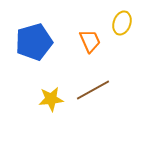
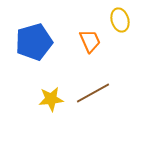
yellow ellipse: moved 2 px left, 3 px up; rotated 35 degrees counterclockwise
brown line: moved 3 px down
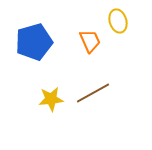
yellow ellipse: moved 2 px left, 1 px down
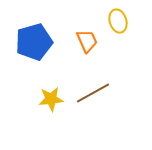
orange trapezoid: moved 3 px left
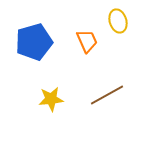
brown line: moved 14 px right, 2 px down
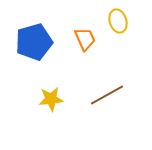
orange trapezoid: moved 2 px left, 2 px up
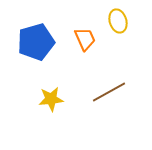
blue pentagon: moved 2 px right
brown line: moved 2 px right, 3 px up
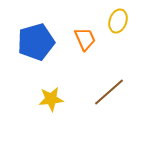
yellow ellipse: rotated 35 degrees clockwise
brown line: rotated 12 degrees counterclockwise
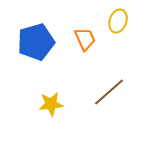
yellow star: moved 5 px down
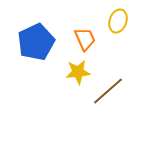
blue pentagon: rotated 9 degrees counterclockwise
brown line: moved 1 px left, 1 px up
yellow star: moved 27 px right, 32 px up
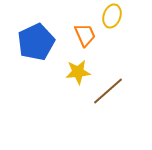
yellow ellipse: moved 6 px left, 5 px up
orange trapezoid: moved 4 px up
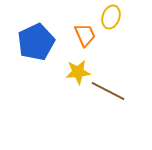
yellow ellipse: moved 1 px left, 1 px down
brown line: rotated 68 degrees clockwise
